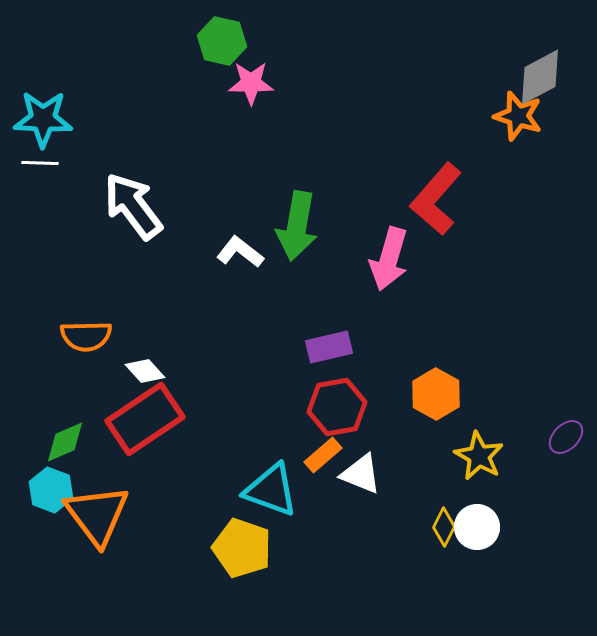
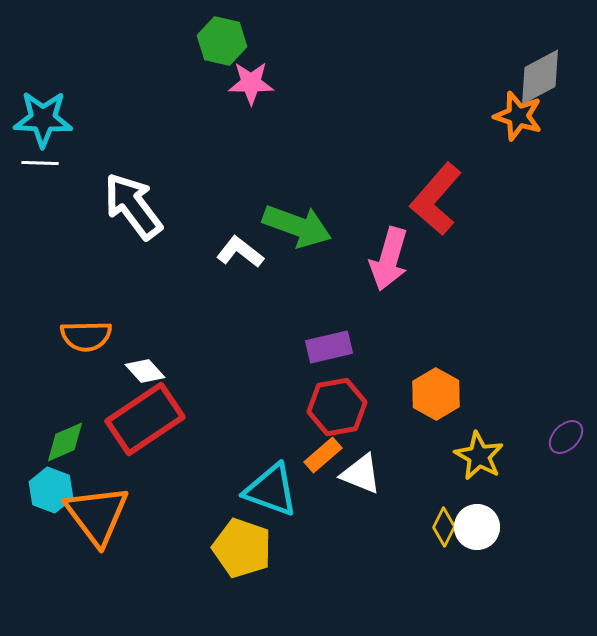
green arrow: rotated 80 degrees counterclockwise
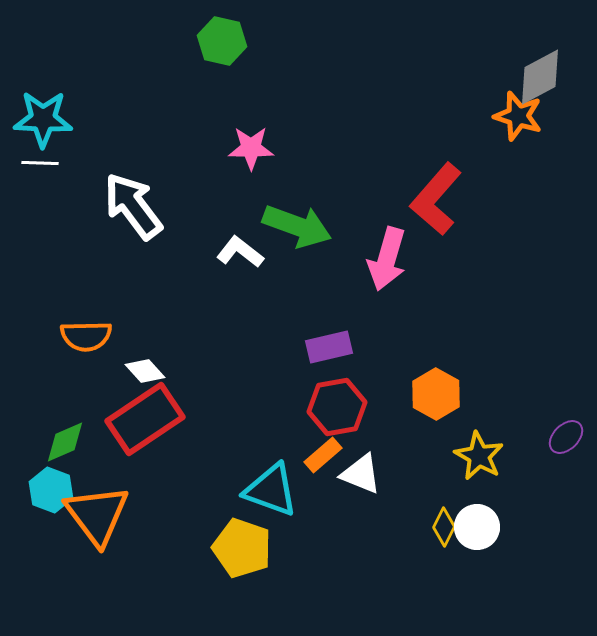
pink star: moved 65 px down
pink arrow: moved 2 px left
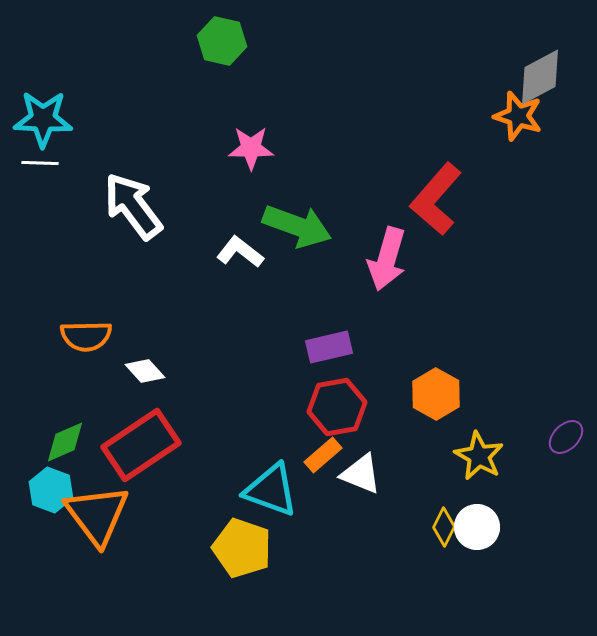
red rectangle: moved 4 px left, 26 px down
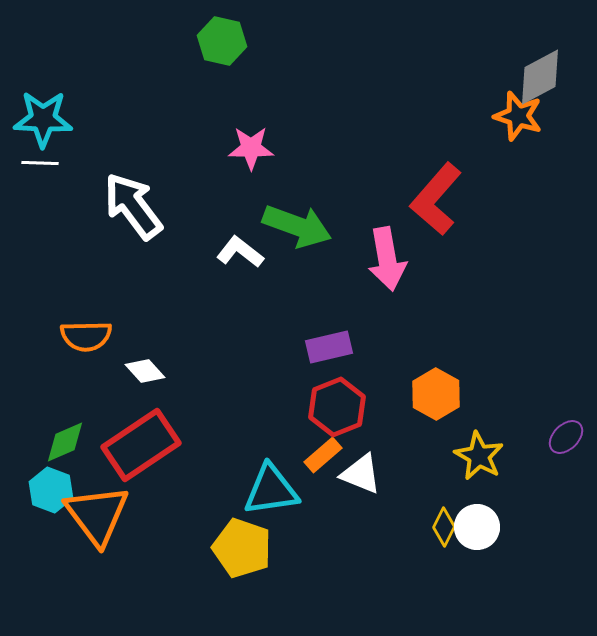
pink arrow: rotated 26 degrees counterclockwise
red hexagon: rotated 12 degrees counterclockwise
cyan triangle: rotated 28 degrees counterclockwise
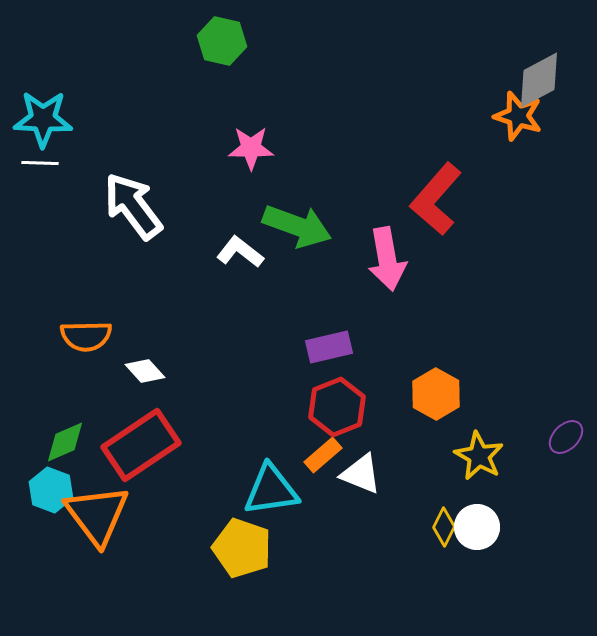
gray diamond: moved 1 px left, 3 px down
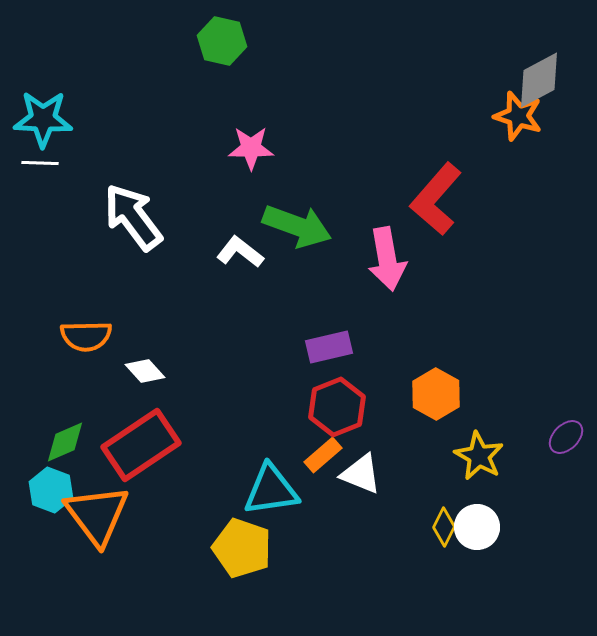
white arrow: moved 11 px down
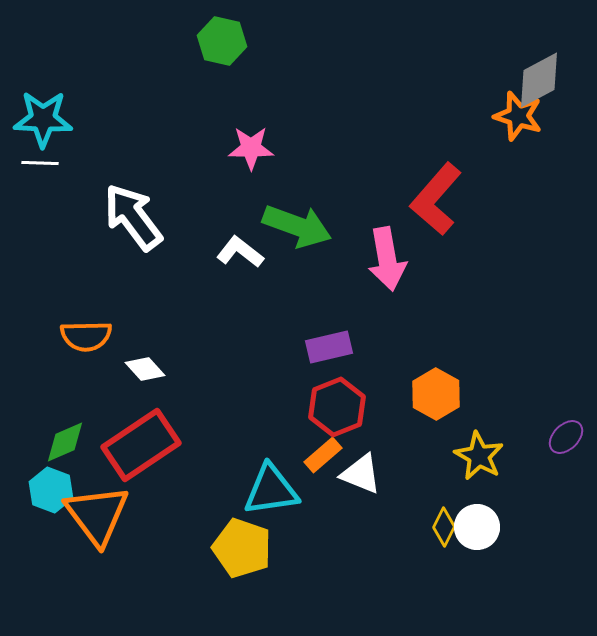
white diamond: moved 2 px up
